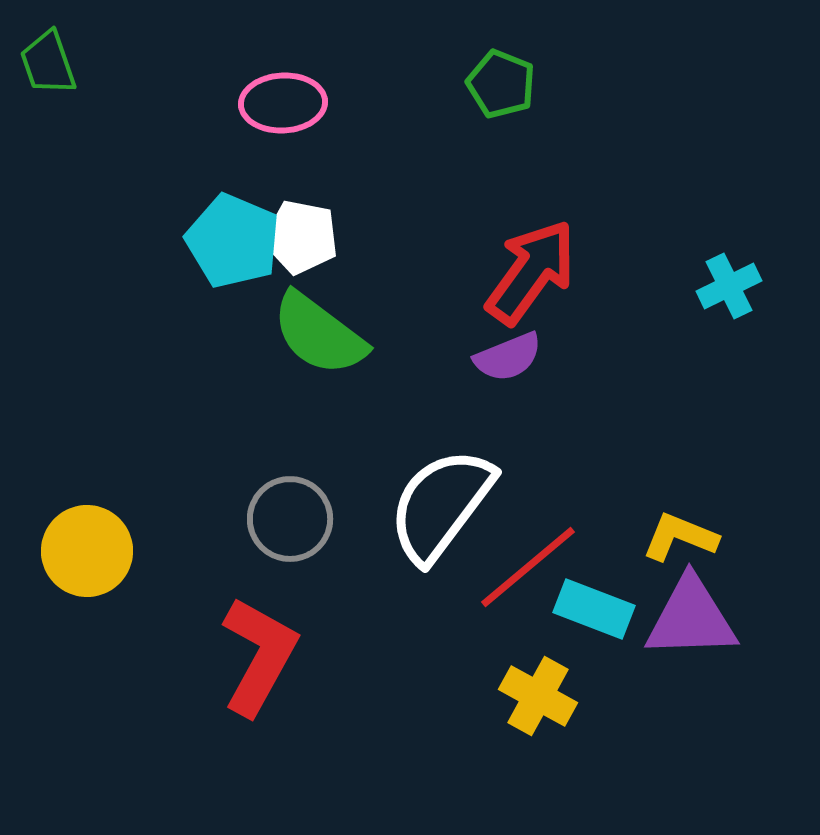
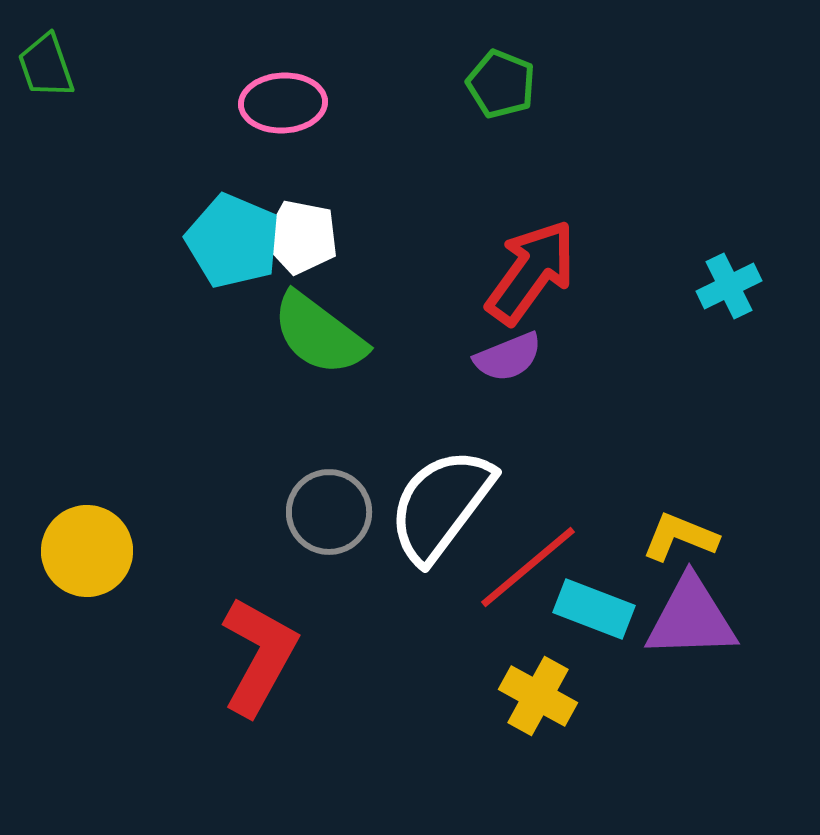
green trapezoid: moved 2 px left, 3 px down
gray circle: moved 39 px right, 7 px up
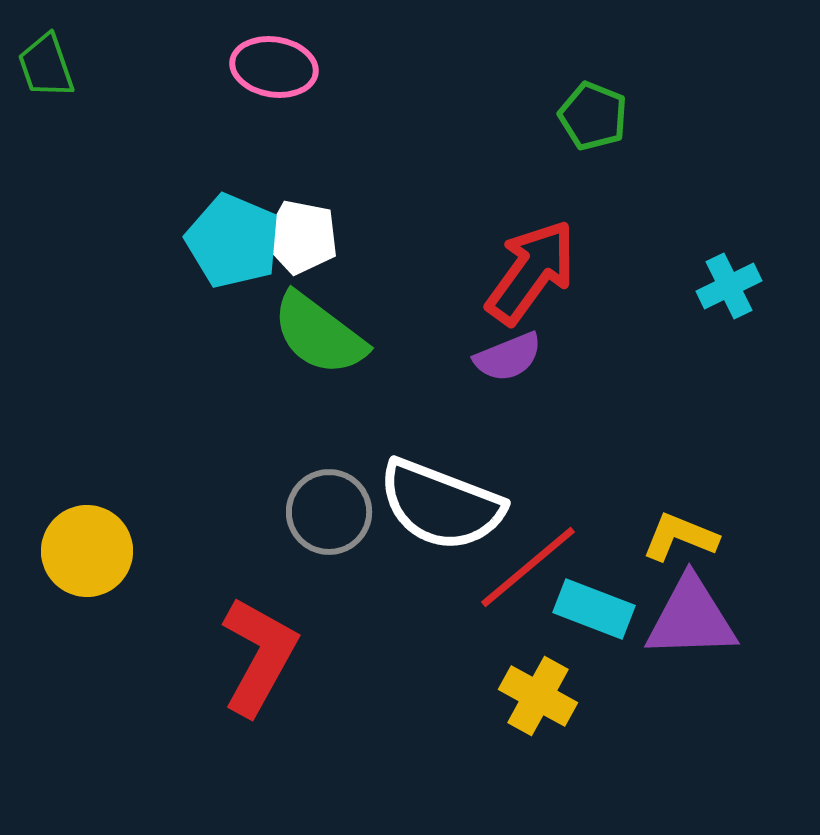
green pentagon: moved 92 px right, 32 px down
pink ellipse: moved 9 px left, 36 px up; rotated 12 degrees clockwise
white semicircle: rotated 106 degrees counterclockwise
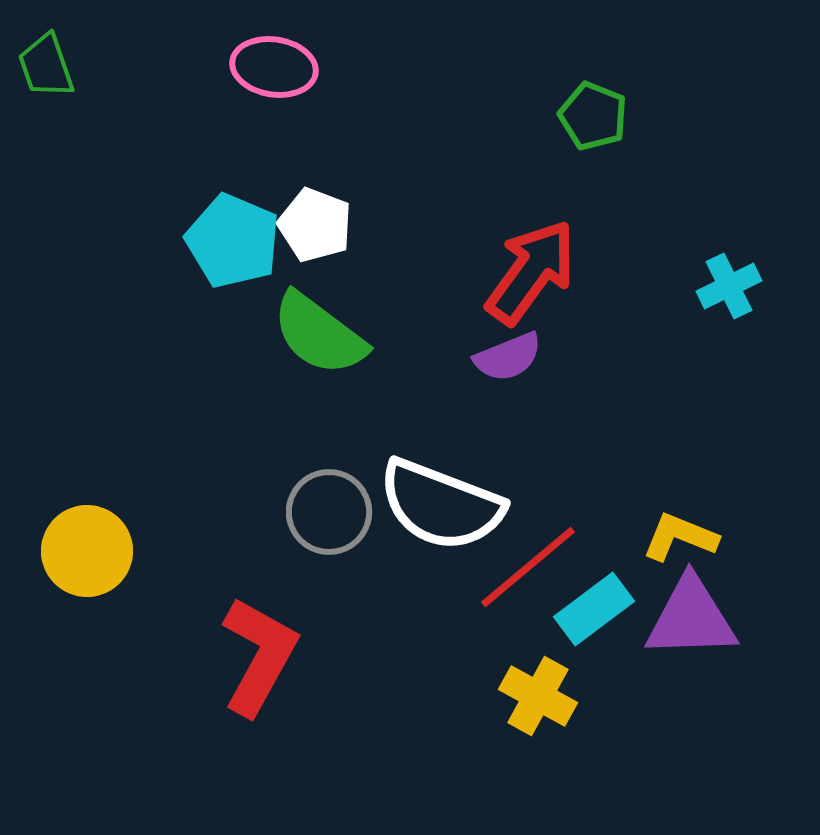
white pentagon: moved 14 px right, 12 px up; rotated 10 degrees clockwise
cyan rectangle: rotated 58 degrees counterclockwise
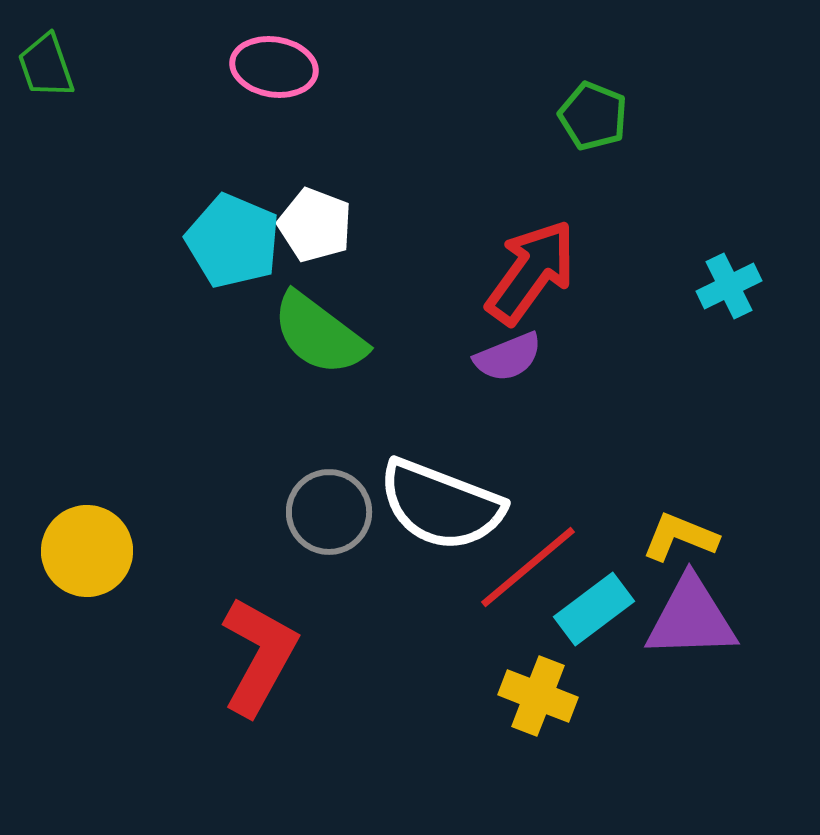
yellow cross: rotated 8 degrees counterclockwise
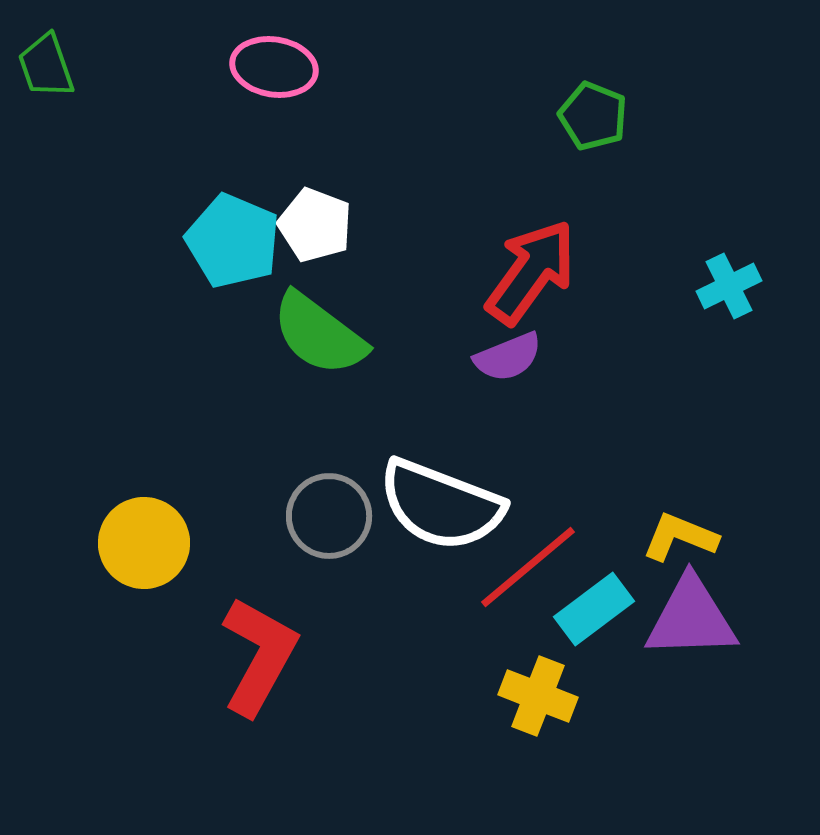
gray circle: moved 4 px down
yellow circle: moved 57 px right, 8 px up
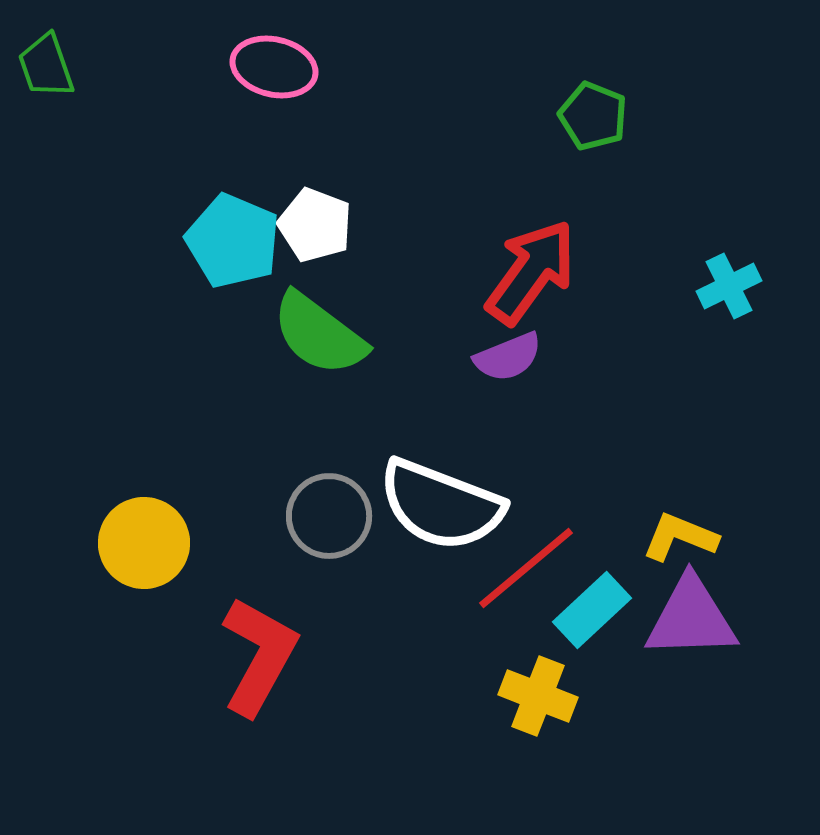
pink ellipse: rotated 4 degrees clockwise
red line: moved 2 px left, 1 px down
cyan rectangle: moved 2 px left, 1 px down; rotated 6 degrees counterclockwise
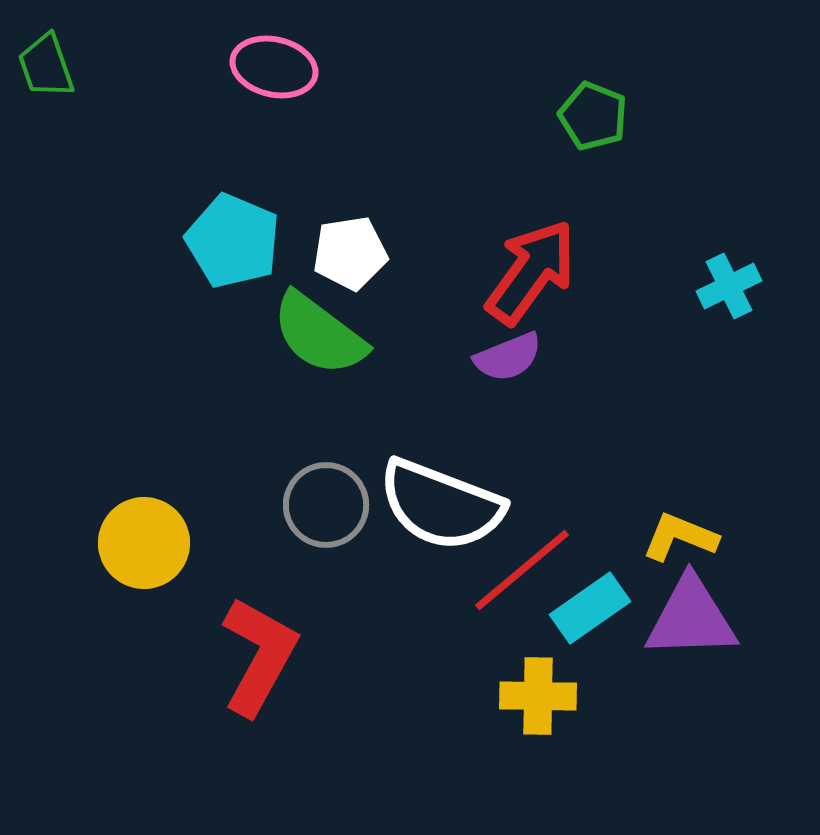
white pentagon: moved 35 px right, 28 px down; rotated 30 degrees counterclockwise
gray circle: moved 3 px left, 11 px up
red line: moved 4 px left, 2 px down
cyan rectangle: moved 2 px left, 2 px up; rotated 8 degrees clockwise
yellow cross: rotated 20 degrees counterclockwise
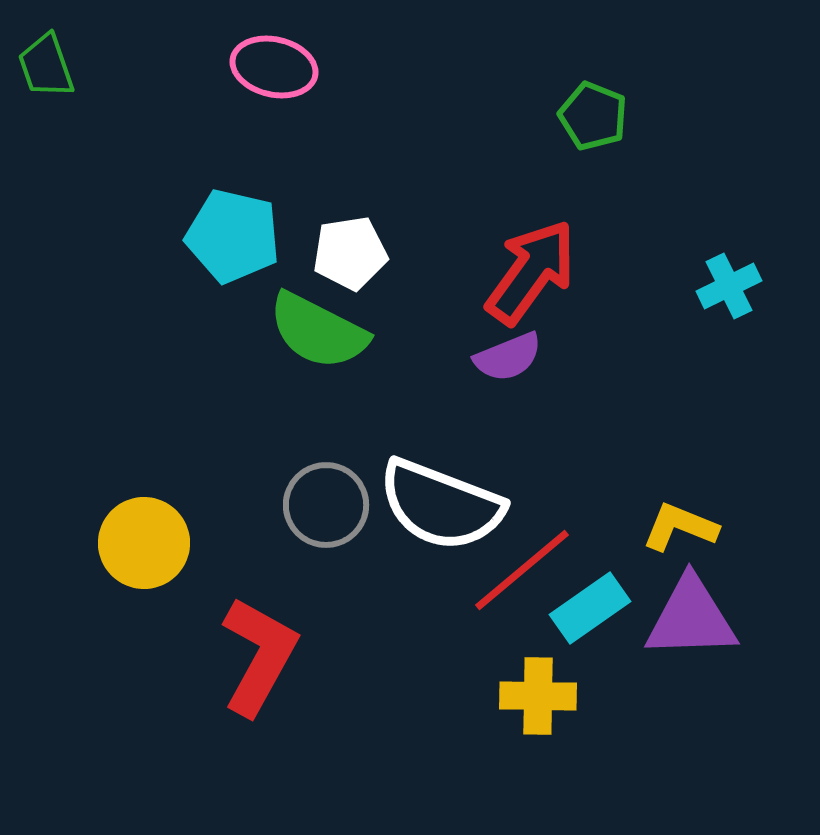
cyan pentagon: moved 5 px up; rotated 10 degrees counterclockwise
green semicircle: moved 1 px left, 3 px up; rotated 10 degrees counterclockwise
yellow L-shape: moved 10 px up
